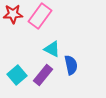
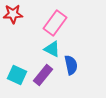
pink rectangle: moved 15 px right, 7 px down
cyan square: rotated 24 degrees counterclockwise
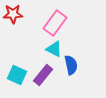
cyan triangle: moved 2 px right
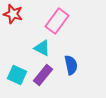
red star: rotated 18 degrees clockwise
pink rectangle: moved 2 px right, 2 px up
cyan triangle: moved 12 px left, 1 px up
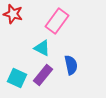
cyan square: moved 3 px down
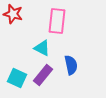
pink rectangle: rotated 30 degrees counterclockwise
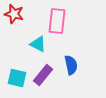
red star: moved 1 px right
cyan triangle: moved 4 px left, 4 px up
cyan square: rotated 12 degrees counterclockwise
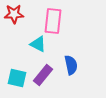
red star: rotated 18 degrees counterclockwise
pink rectangle: moved 4 px left
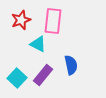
red star: moved 7 px right, 6 px down; rotated 18 degrees counterclockwise
cyan square: rotated 30 degrees clockwise
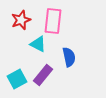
blue semicircle: moved 2 px left, 8 px up
cyan square: moved 1 px down; rotated 18 degrees clockwise
